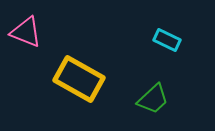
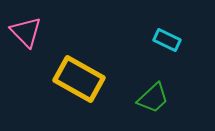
pink triangle: rotated 24 degrees clockwise
green trapezoid: moved 1 px up
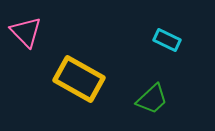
green trapezoid: moved 1 px left, 1 px down
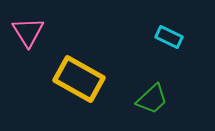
pink triangle: moved 2 px right; rotated 12 degrees clockwise
cyan rectangle: moved 2 px right, 3 px up
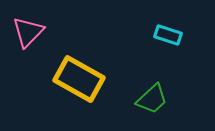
pink triangle: rotated 16 degrees clockwise
cyan rectangle: moved 1 px left, 2 px up; rotated 8 degrees counterclockwise
